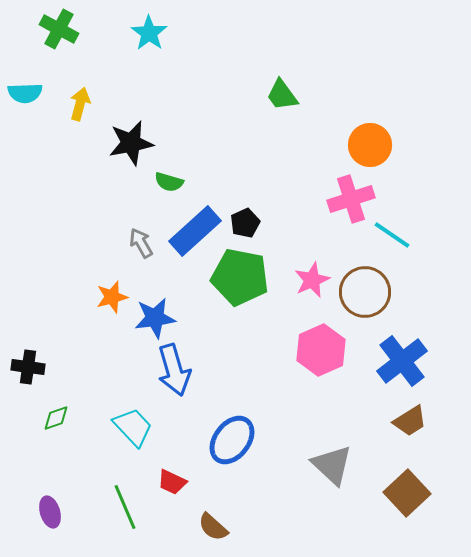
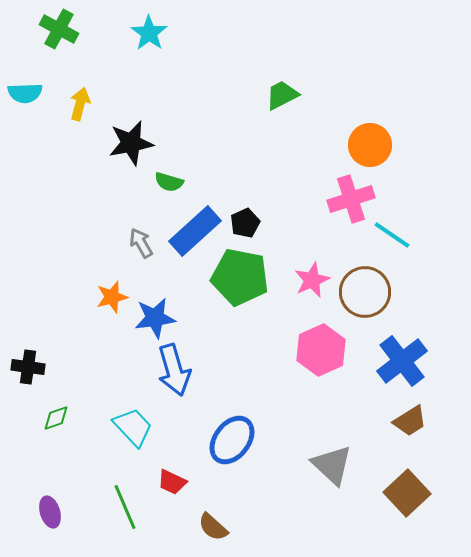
green trapezoid: rotated 99 degrees clockwise
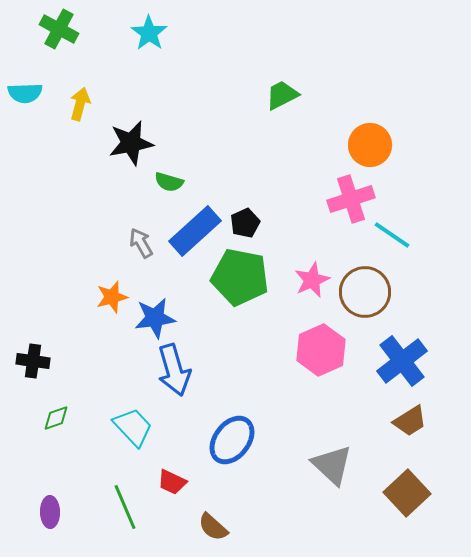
black cross: moved 5 px right, 6 px up
purple ellipse: rotated 16 degrees clockwise
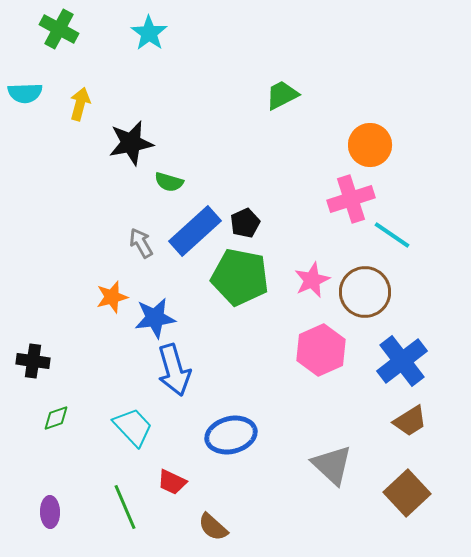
blue ellipse: moved 1 px left, 5 px up; rotated 39 degrees clockwise
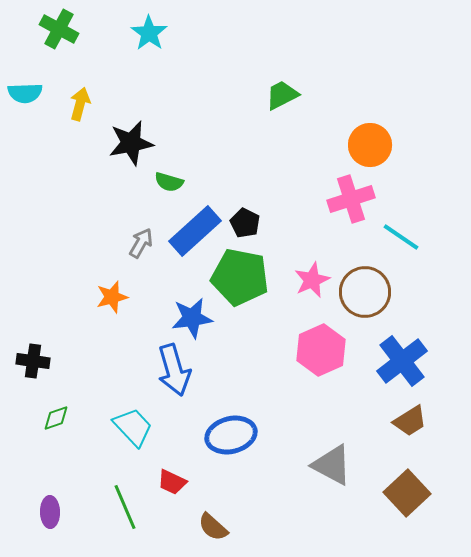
black pentagon: rotated 20 degrees counterclockwise
cyan line: moved 9 px right, 2 px down
gray arrow: rotated 60 degrees clockwise
blue star: moved 37 px right
gray triangle: rotated 15 degrees counterclockwise
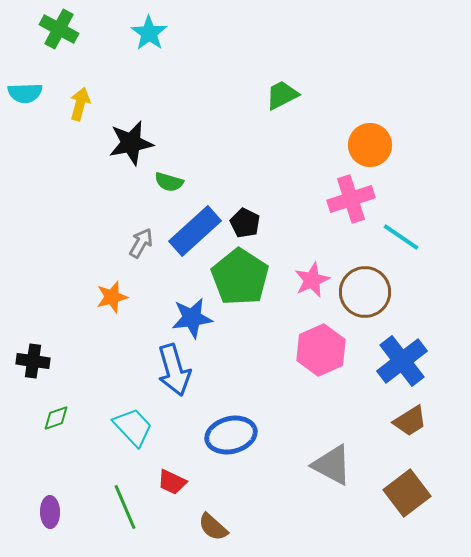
green pentagon: rotated 22 degrees clockwise
brown square: rotated 6 degrees clockwise
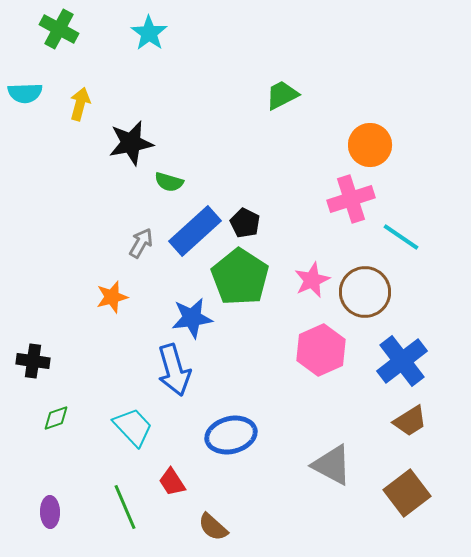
red trapezoid: rotated 32 degrees clockwise
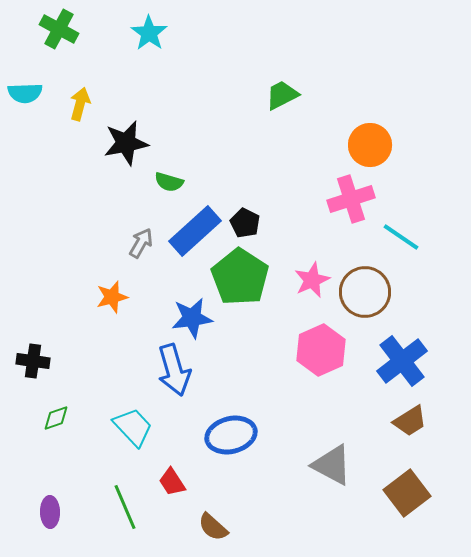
black star: moved 5 px left
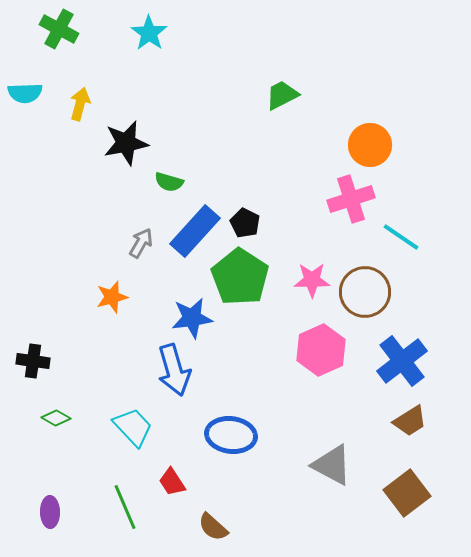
blue rectangle: rotated 6 degrees counterclockwise
pink star: rotated 24 degrees clockwise
green diamond: rotated 48 degrees clockwise
blue ellipse: rotated 21 degrees clockwise
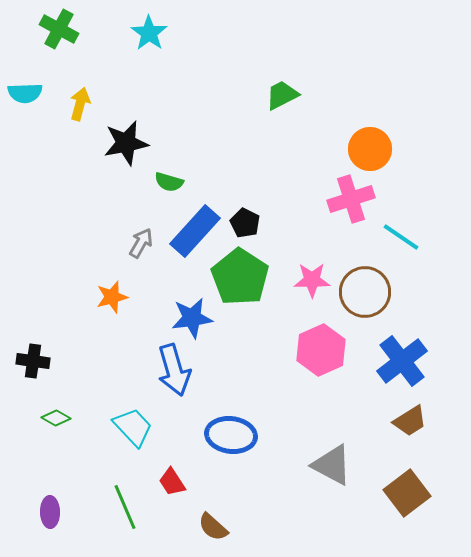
orange circle: moved 4 px down
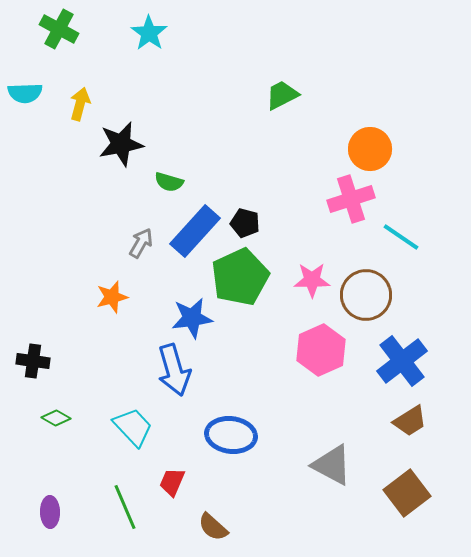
black star: moved 5 px left, 1 px down
black pentagon: rotated 12 degrees counterclockwise
green pentagon: rotated 14 degrees clockwise
brown circle: moved 1 px right, 3 px down
red trapezoid: rotated 56 degrees clockwise
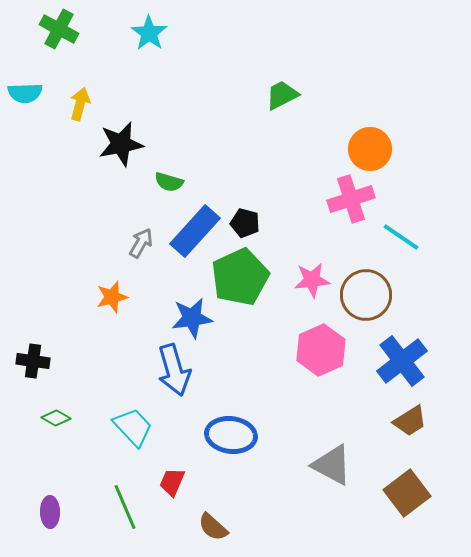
pink star: rotated 6 degrees counterclockwise
